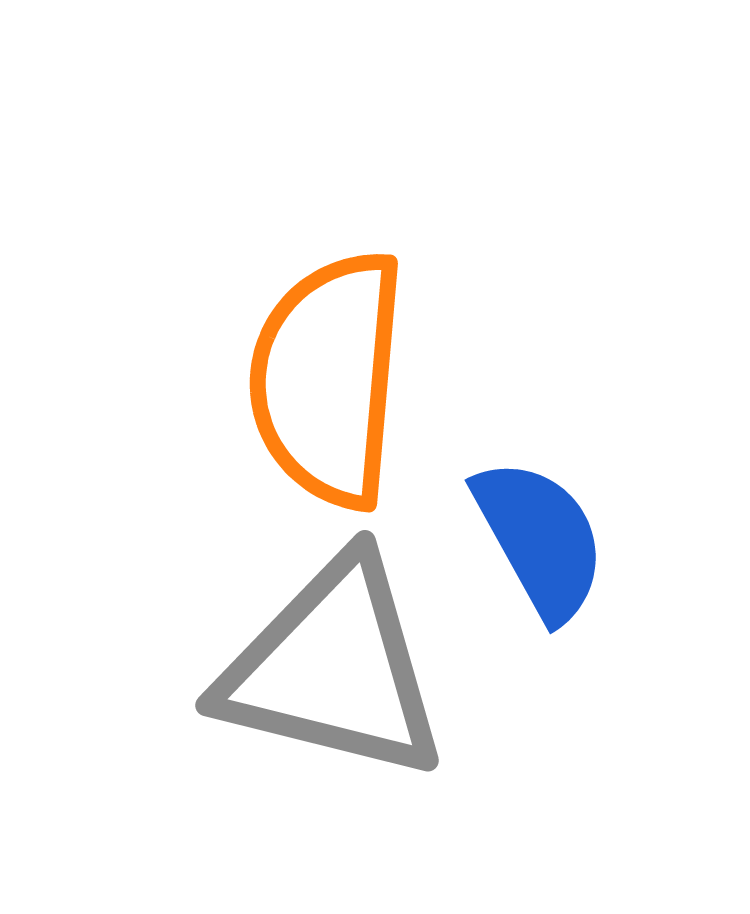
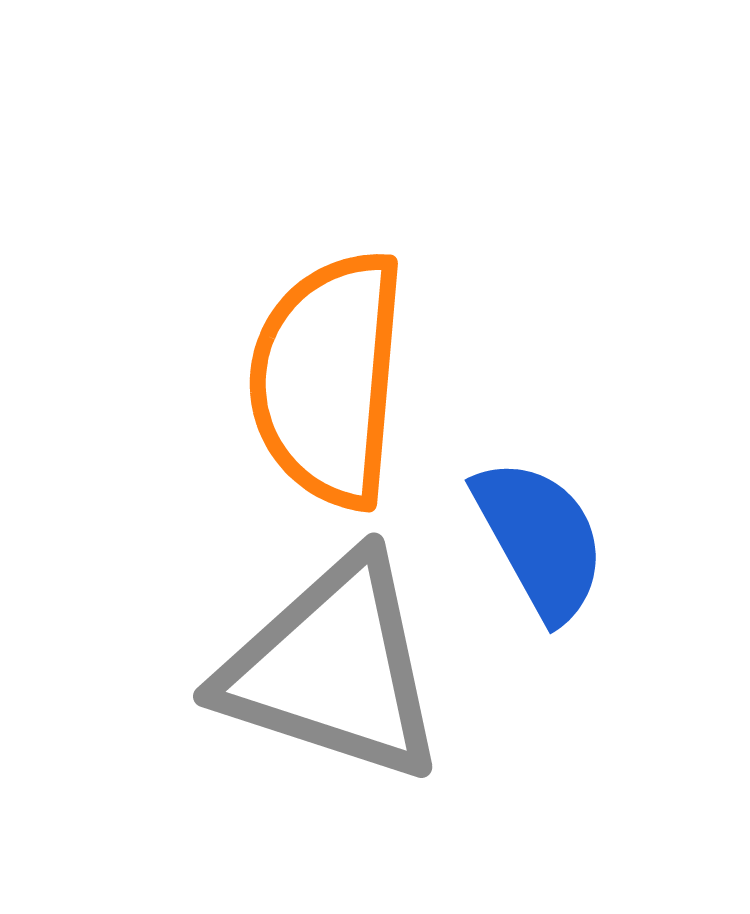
gray triangle: rotated 4 degrees clockwise
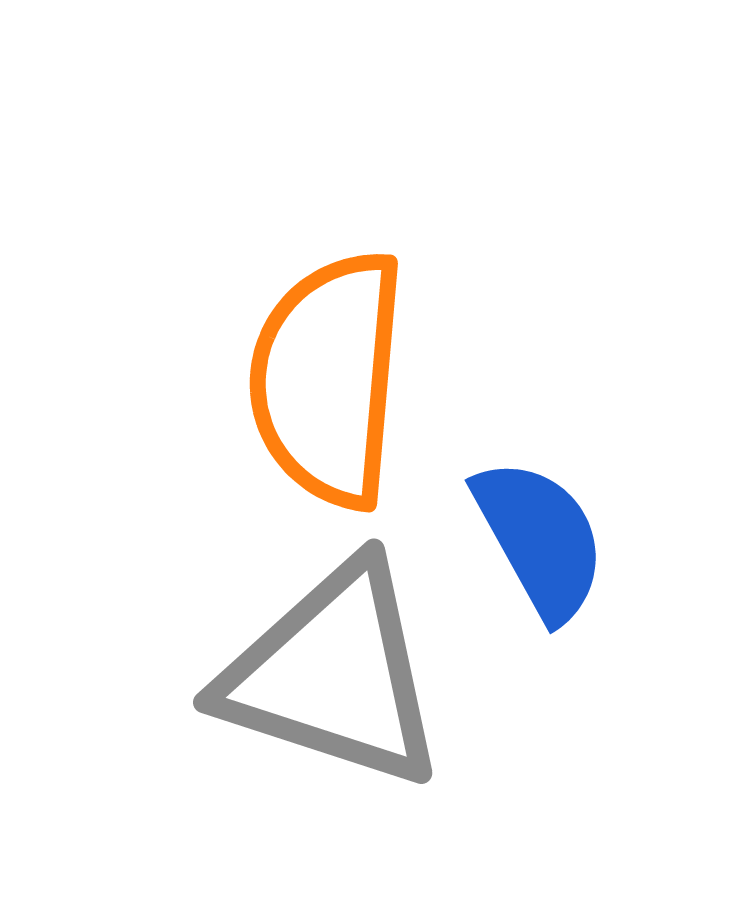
gray triangle: moved 6 px down
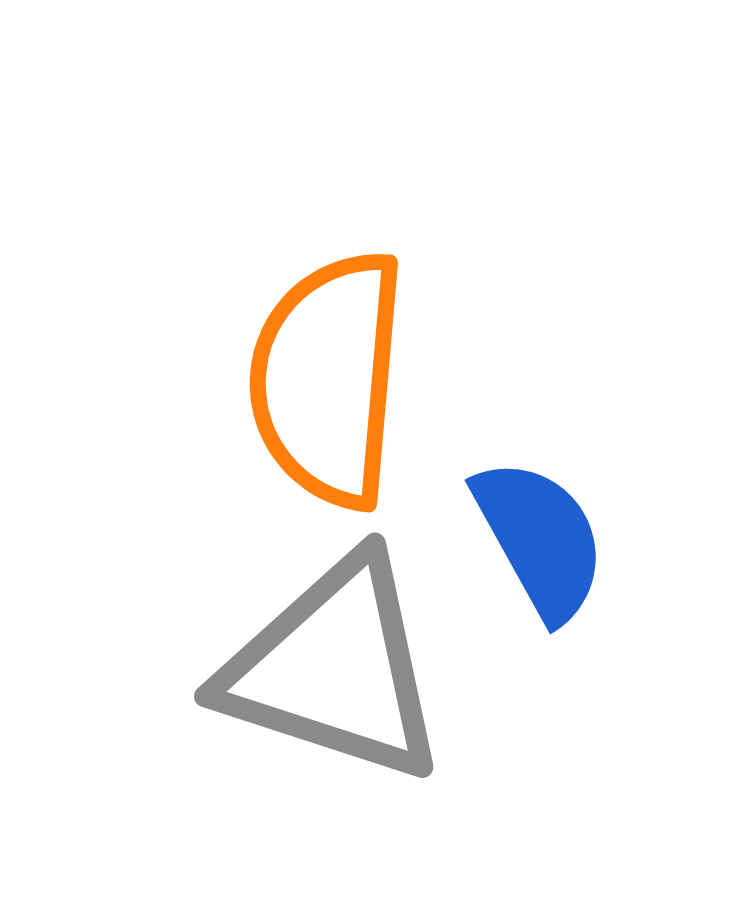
gray triangle: moved 1 px right, 6 px up
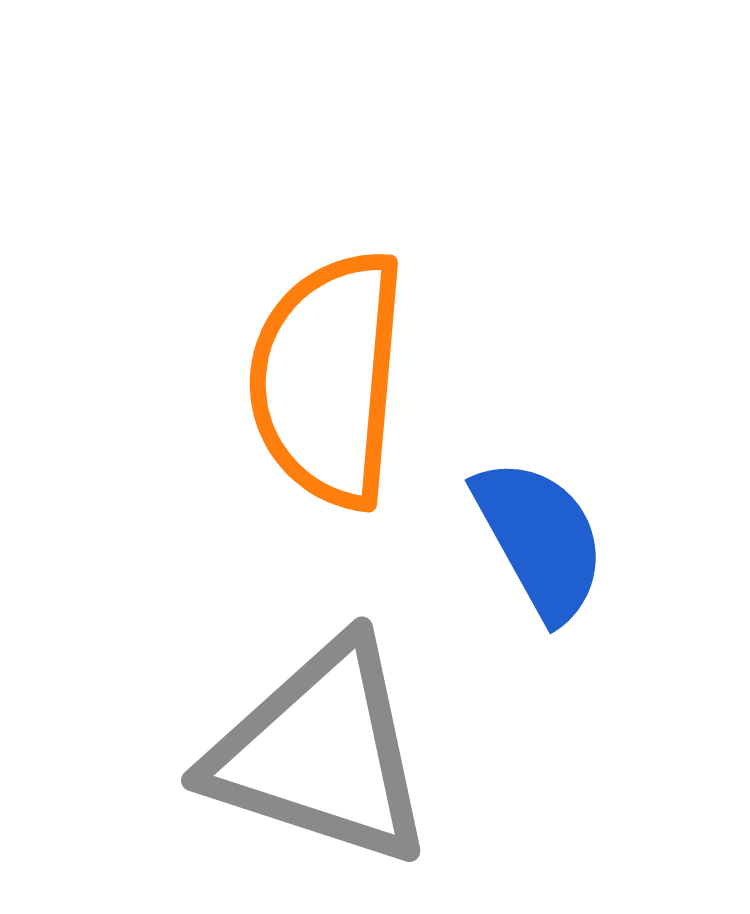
gray triangle: moved 13 px left, 84 px down
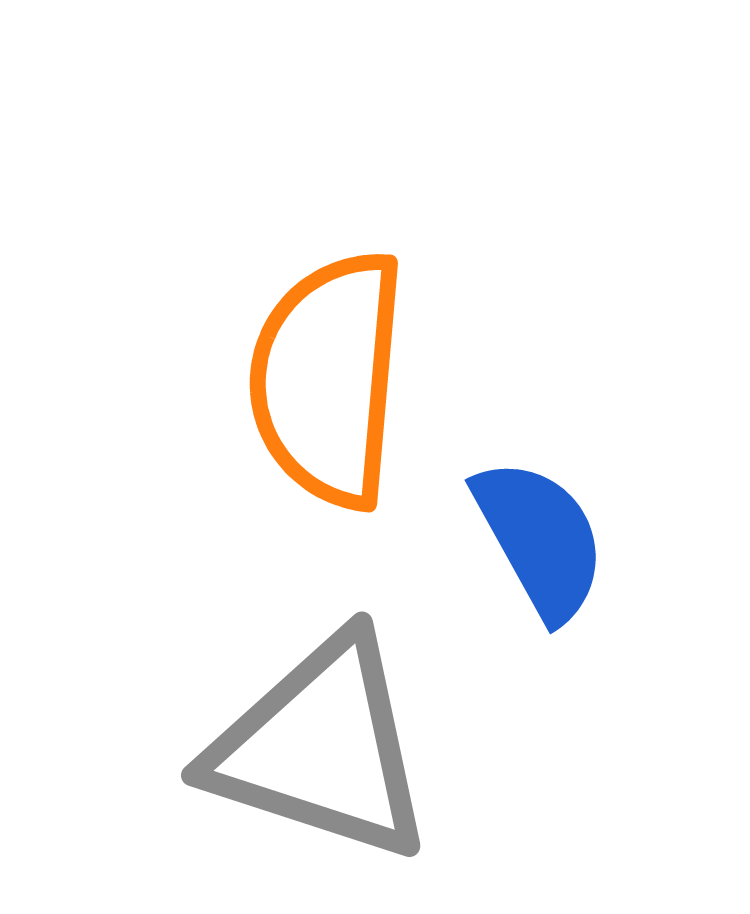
gray triangle: moved 5 px up
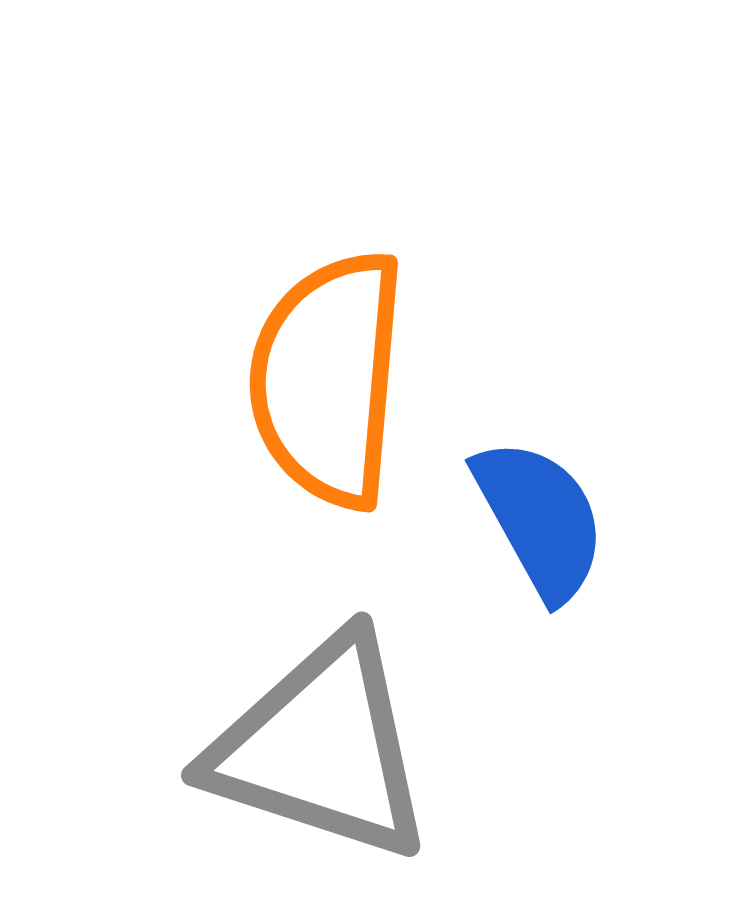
blue semicircle: moved 20 px up
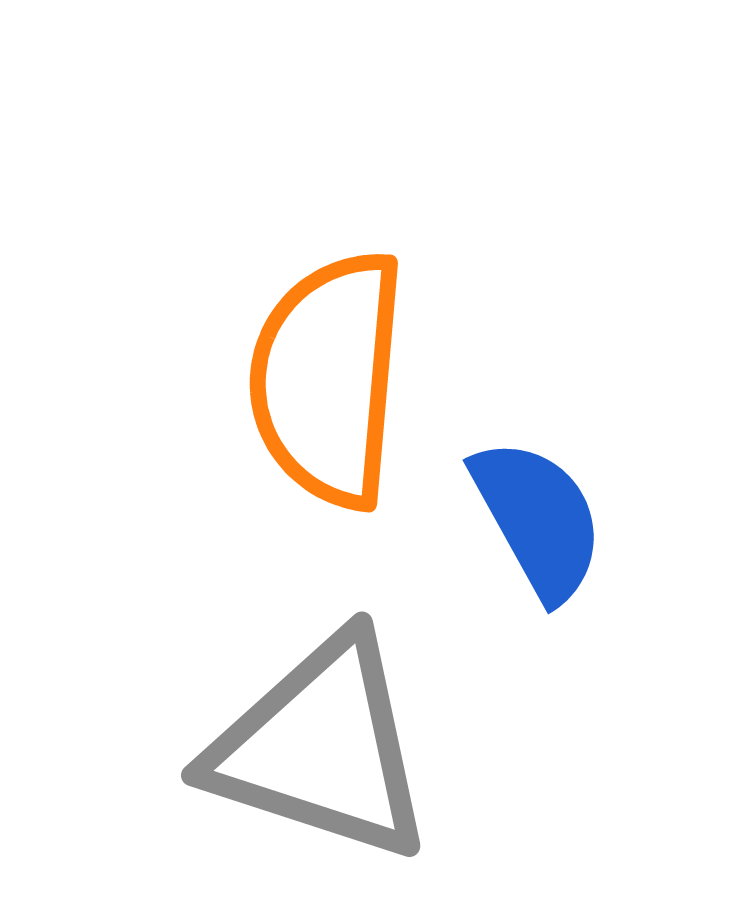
blue semicircle: moved 2 px left
